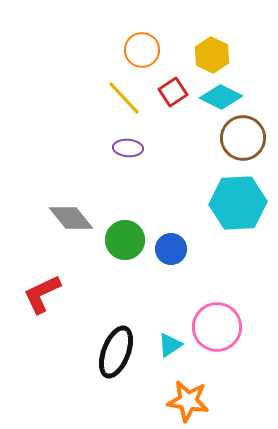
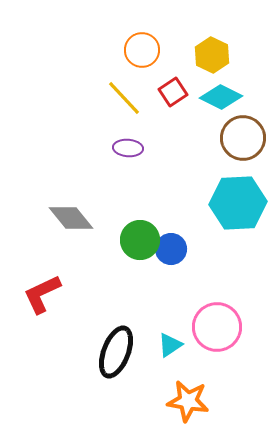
green circle: moved 15 px right
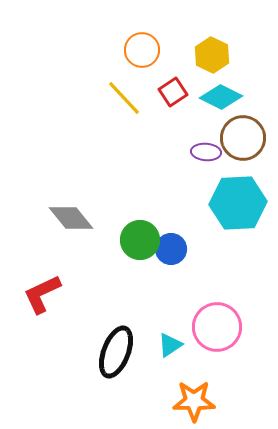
purple ellipse: moved 78 px right, 4 px down
orange star: moved 6 px right; rotated 9 degrees counterclockwise
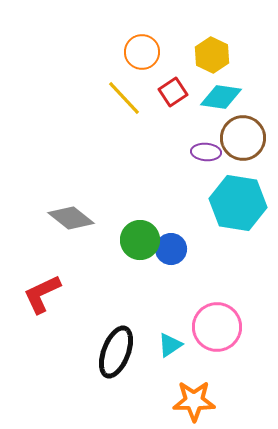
orange circle: moved 2 px down
cyan diamond: rotated 18 degrees counterclockwise
cyan hexagon: rotated 12 degrees clockwise
gray diamond: rotated 12 degrees counterclockwise
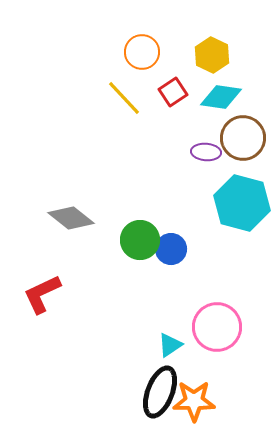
cyan hexagon: moved 4 px right; rotated 6 degrees clockwise
black ellipse: moved 44 px right, 40 px down
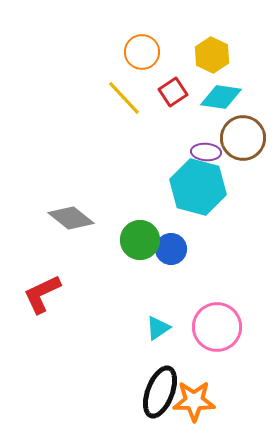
cyan hexagon: moved 44 px left, 16 px up
cyan triangle: moved 12 px left, 17 px up
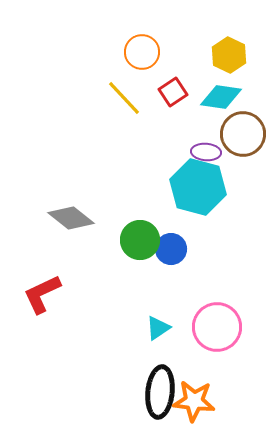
yellow hexagon: moved 17 px right
brown circle: moved 4 px up
black ellipse: rotated 15 degrees counterclockwise
orange star: rotated 6 degrees clockwise
